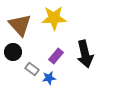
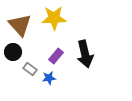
gray rectangle: moved 2 px left
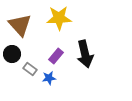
yellow star: moved 5 px right
black circle: moved 1 px left, 2 px down
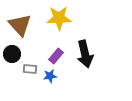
gray rectangle: rotated 32 degrees counterclockwise
blue star: moved 1 px right, 2 px up
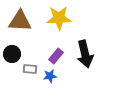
brown triangle: moved 4 px up; rotated 45 degrees counterclockwise
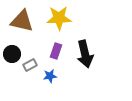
brown triangle: moved 2 px right; rotated 10 degrees clockwise
purple rectangle: moved 5 px up; rotated 21 degrees counterclockwise
gray rectangle: moved 4 px up; rotated 32 degrees counterclockwise
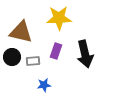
brown triangle: moved 1 px left, 11 px down
black circle: moved 3 px down
gray rectangle: moved 3 px right, 4 px up; rotated 24 degrees clockwise
blue star: moved 6 px left, 9 px down
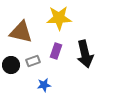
black circle: moved 1 px left, 8 px down
gray rectangle: rotated 16 degrees counterclockwise
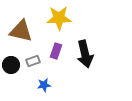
brown triangle: moved 1 px up
